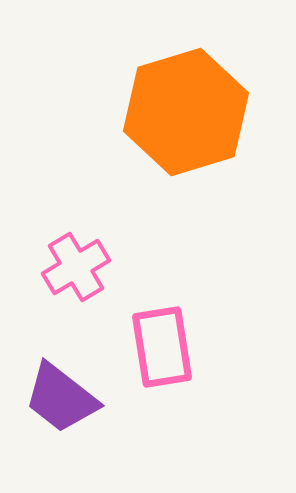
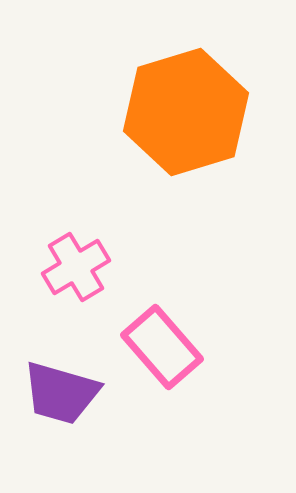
pink rectangle: rotated 32 degrees counterclockwise
purple trapezoid: moved 5 px up; rotated 22 degrees counterclockwise
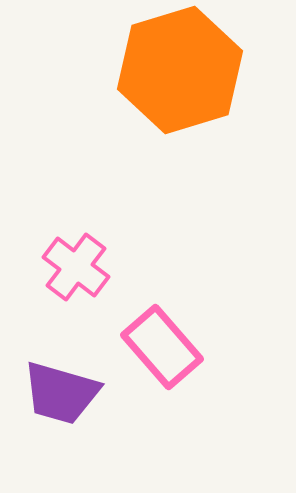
orange hexagon: moved 6 px left, 42 px up
pink cross: rotated 22 degrees counterclockwise
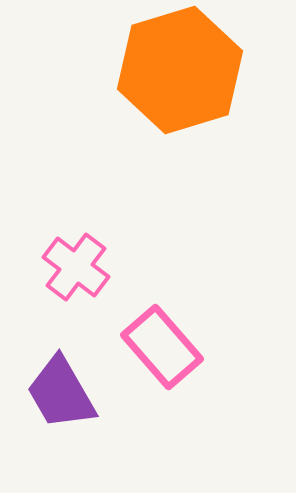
purple trapezoid: rotated 44 degrees clockwise
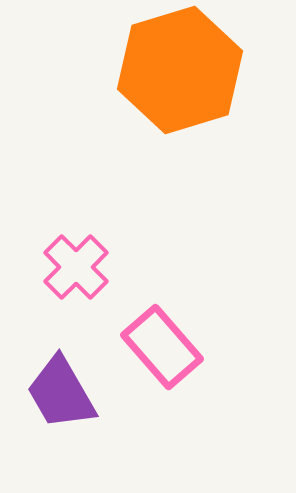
pink cross: rotated 8 degrees clockwise
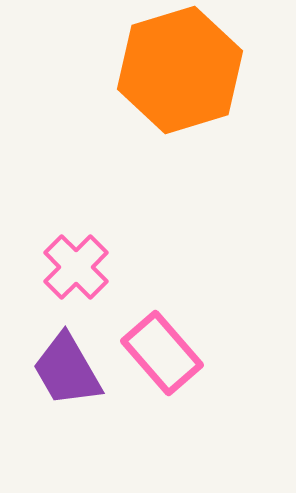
pink rectangle: moved 6 px down
purple trapezoid: moved 6 px right, 23 px up
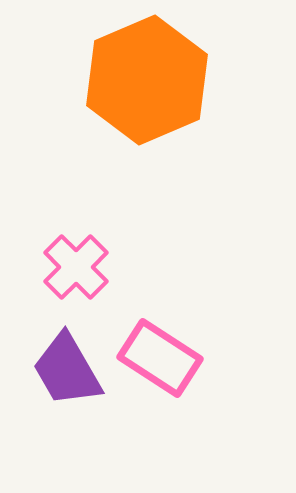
orange hexagon: moved 33 px left, 10 px down; rotated 6 degrees counterclockwise
pink rectangle: moved 2 px left, 5 px down; rotated 16 degrees counterclockwise
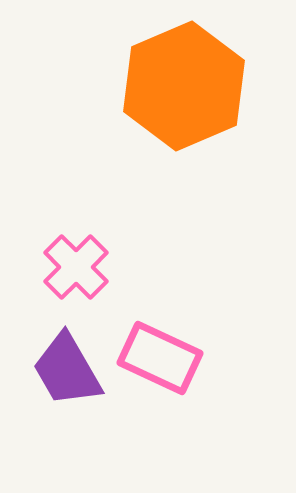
orange hexagon: moved 37 px right, 6 px down
pink rectangle: rotated 8 degrees counterclockwise
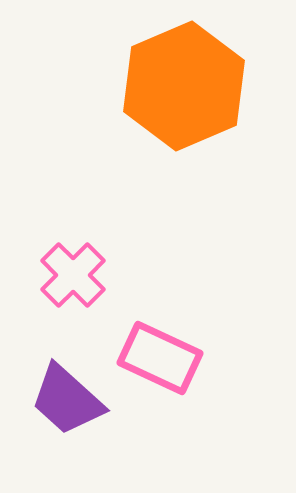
pink cross: moved 3 px left, 8 px down
purple trapezoid: moved 30 px down; rotated 18 degrees counterclockwise
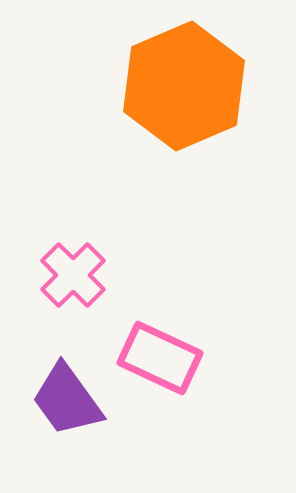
purple trapezoid: rotated 12 degrees clockwise
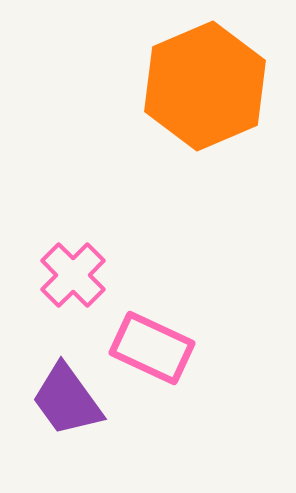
orange hexagon: moved 21 px right
pink rectangle: moved 8 px left, 10 px up
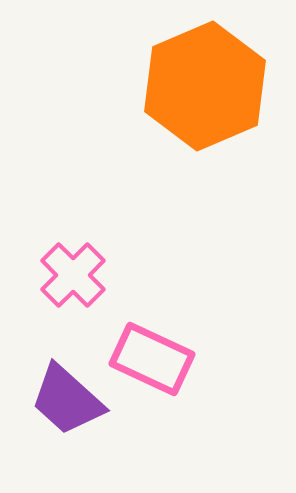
pink rectangle: moved 11 px down
purple trapezoid: rotated 12 degrees counterclockwise
